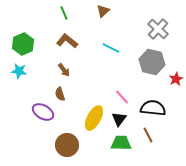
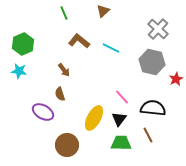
brown L-shape: moved 12 px right
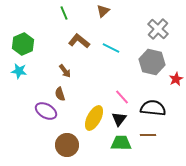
brown arrow: moved 1 px right, 1 px down
purple ellipse: moved 3 px right, 1 px up
brown line: rotated 63 degrees counterclockwise
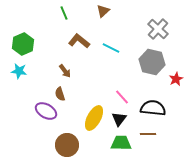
brown line: moved 1 px up
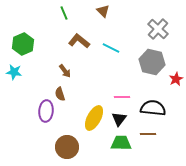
brown triangle: rotated 32 degrees counterclockwise
cyan star: moved 5 px left, 1 px down
pink line: rotated 49 degrees counterclockwise
purple ellipse: rotated 65 degrees clockwise
brown circle: moved 2 px down
